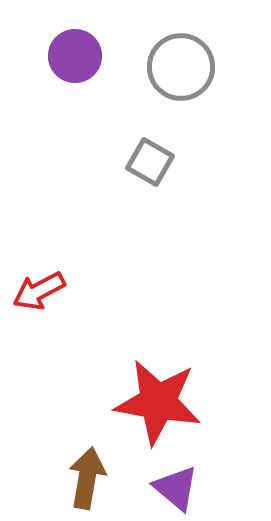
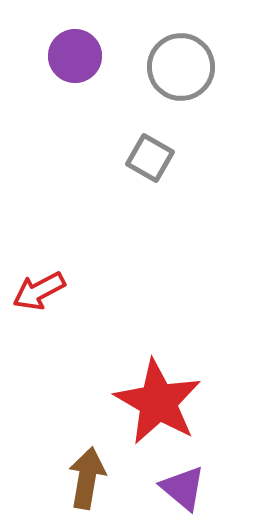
gray square: moved 4 px up
red star: rotated 20 degrees clockwise
purple triangle: moved 7 px right
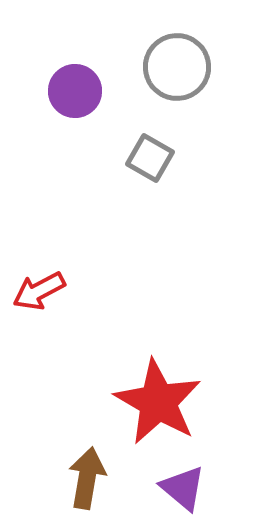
purple circle: moved 35 px down
gray circle: moved 4 px left
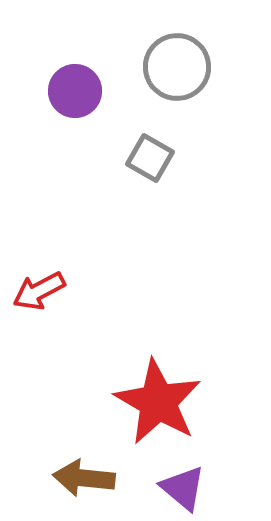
brown arrow: moved 3 px left; rotated 94 degrees counterclockwise
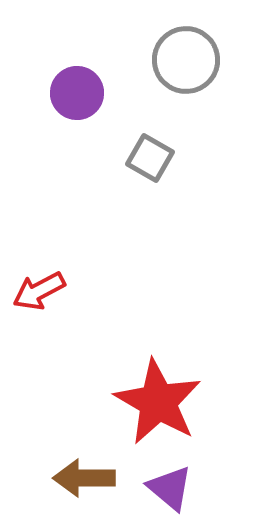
gray circle: moved 9 px right, 7 px up
purple circle: moved 2 px right, 2 px down
brown arrow: rotated 6 degrees counterclockwise
purple triangle: moved 13 px left
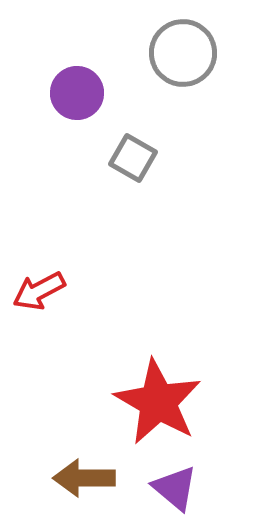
gray circle: moved 3 px left, 7 px up
gray square: moved 17 px left
purple triangle: moved 5 px right
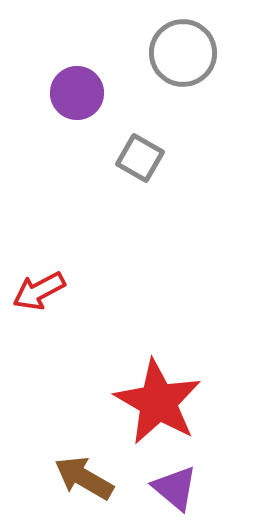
gray square: moved 7 px right
brown arrow: rotated 30 degrees clockwise
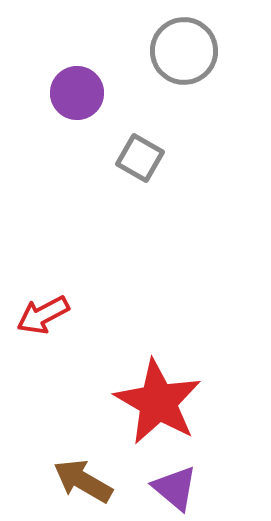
gray circle: moved 1 px right, 2 px up
red arrow: moved 4 px right, 24 px down
brown arrow: moved 1 px left, 3 px down
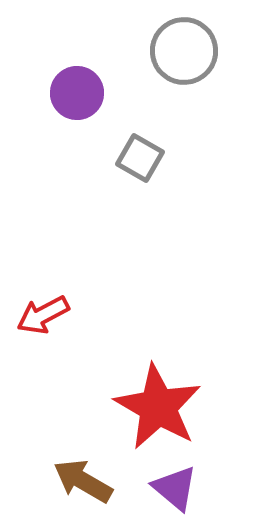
red star: moved 5 px down
